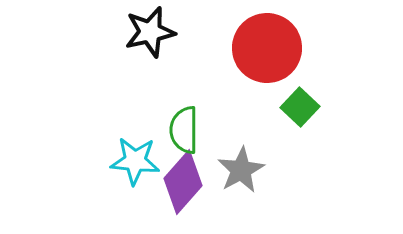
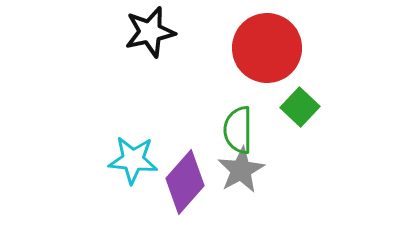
green semicircle: moved 54 px right
cyan star: moved 2 px left, 1 px up
purple diamond: moved 2 px right
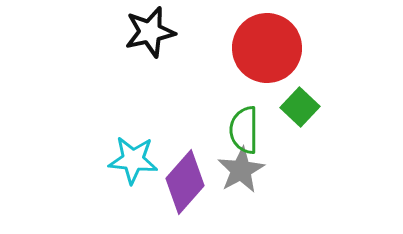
green semicircle: moved 6 px right
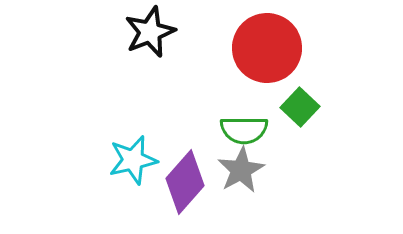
black star: rotated 9 degrees counterclockwise
green semicircle: rotated 90 degrees counterclockwise
cyan star: rotated 18 degrees counterclockwise
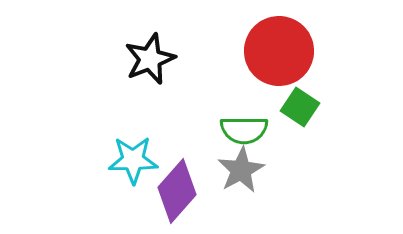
black star: moved 27 px down
red circle: moved 12 px right, 3 px down
green square: rotated 9 degrees counterclockwise
cyan star: rotated 12 degrees clockwise
purple diamond: moved 8 px left, 9 px down
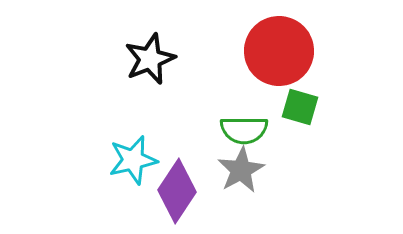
green square: rotated 18 degrees counterclockwise
cyan star: rotated 12 degrees counterclockwise
purple diamond: rotated 8 degrees counterclockwise
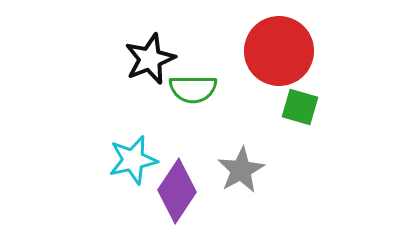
green semicircle: moved 51 px left, 41 px up
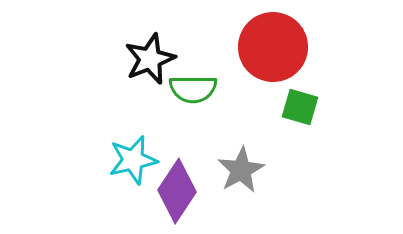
red circle: moved 6 px left, 4 px up
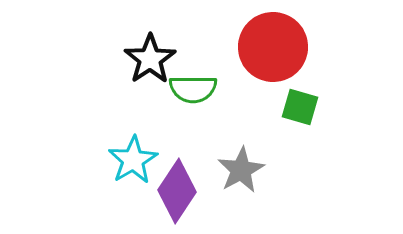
black star: rotated 12 degrees counterclockwise
cyan star: rotated 18 degrees counterclockwise
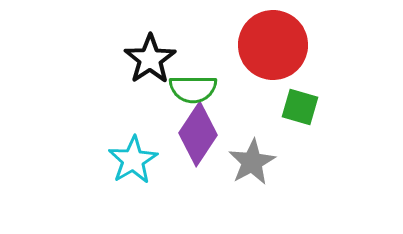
red circle: moved 2 px up
gray star: moved 11 px right, 8 px up
purple diamond: moved 21 px right, 57 px up
